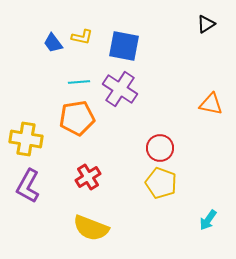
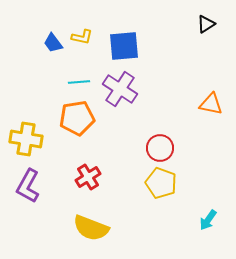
blue square: rotated 16 degrees counterclockwise
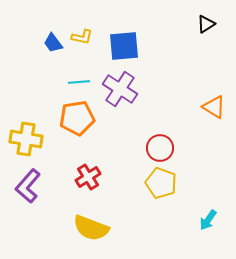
orange triangle: moved 3 px right, 3 px down; rotated 20 degrees clockwise
purple L-shape: rotated 12 degrees clockwise
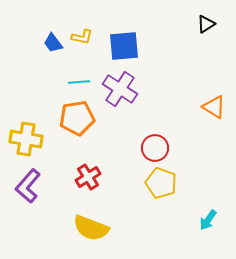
red circle: moved 5 px left
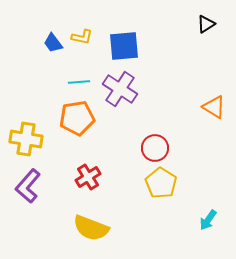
yellow pentagon: rotated 12 degrees clockwise
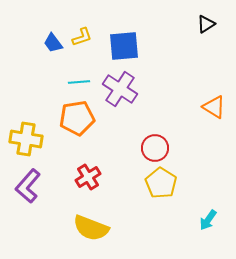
yellow L-shape: rotated 30 degrees counterclockwise
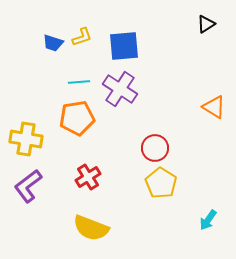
blue trapezoid: rotated 35 degrees counterclockwise
purple L-shape: rotated 12 degrees clockwise
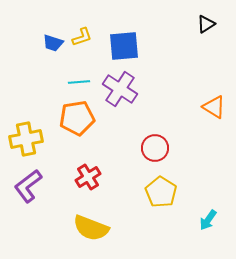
yellow cross: rotated 20 degrees counterclockwise
yellow pentagon: moved 9 px down
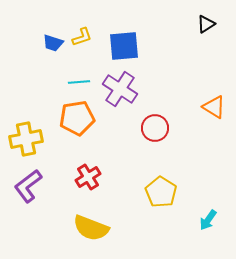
red circle: moved 20 px up
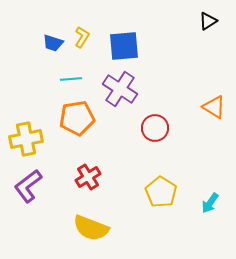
black triangle: moved 2 px right, 3 px up
yellow L-shape: rotated 40 degrees counterclockwise
cyan line: moved 8 px left, 3 px up
cyan arrow: moved 2 px right, 17 px up
